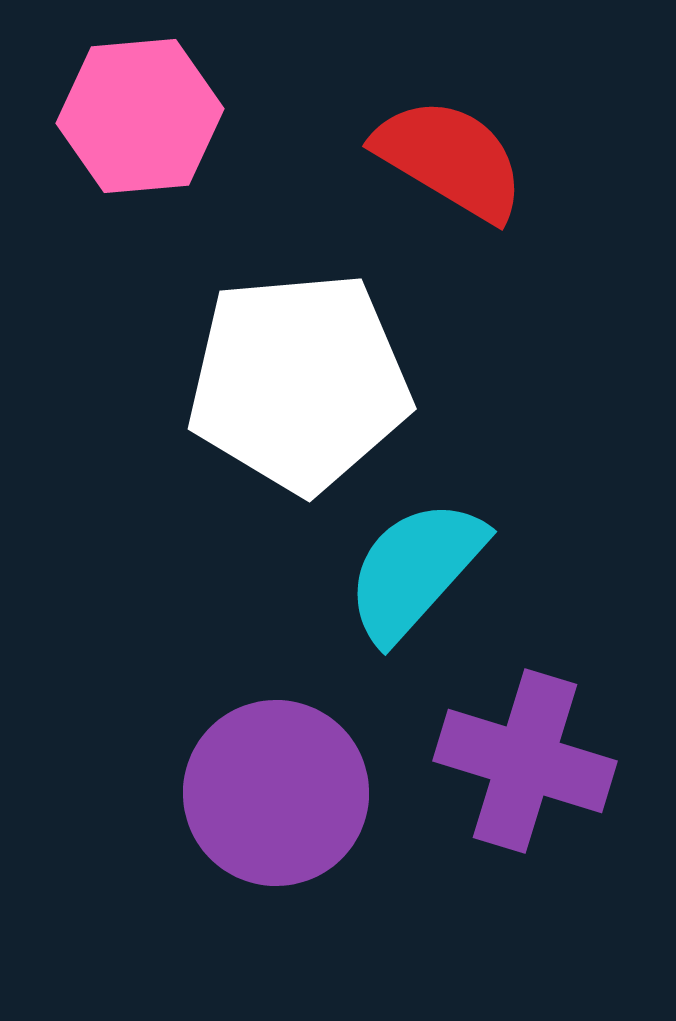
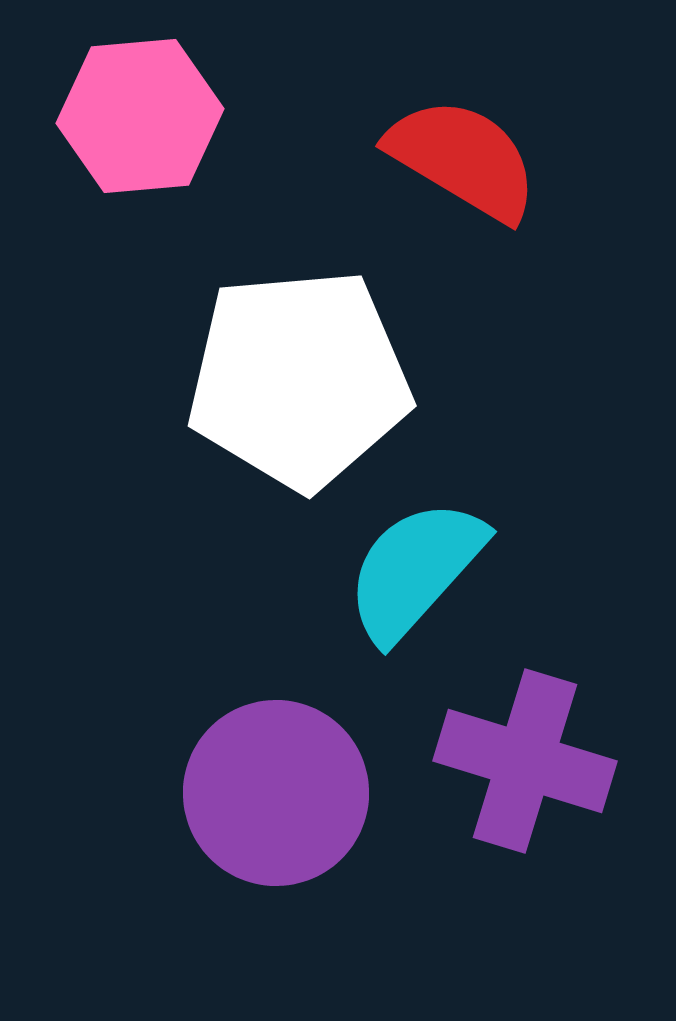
red semicircle: moved 13 px right
white pentagon: moved 3 px up
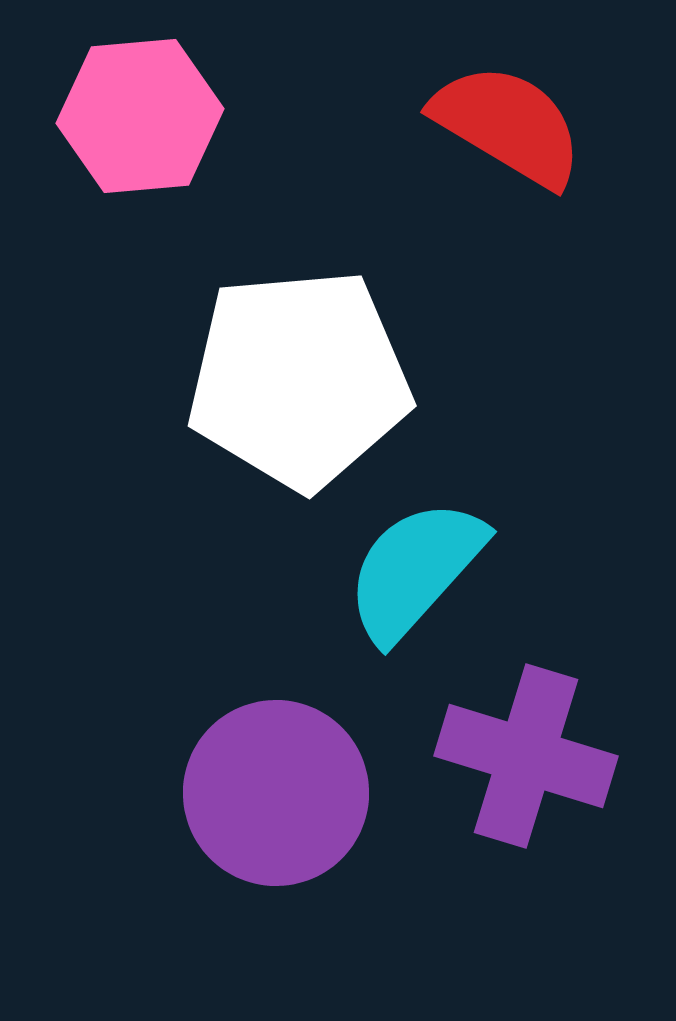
red semicircle: moved 45 px right, 34 px up
purple cross: moved 1 px right, 5 px up
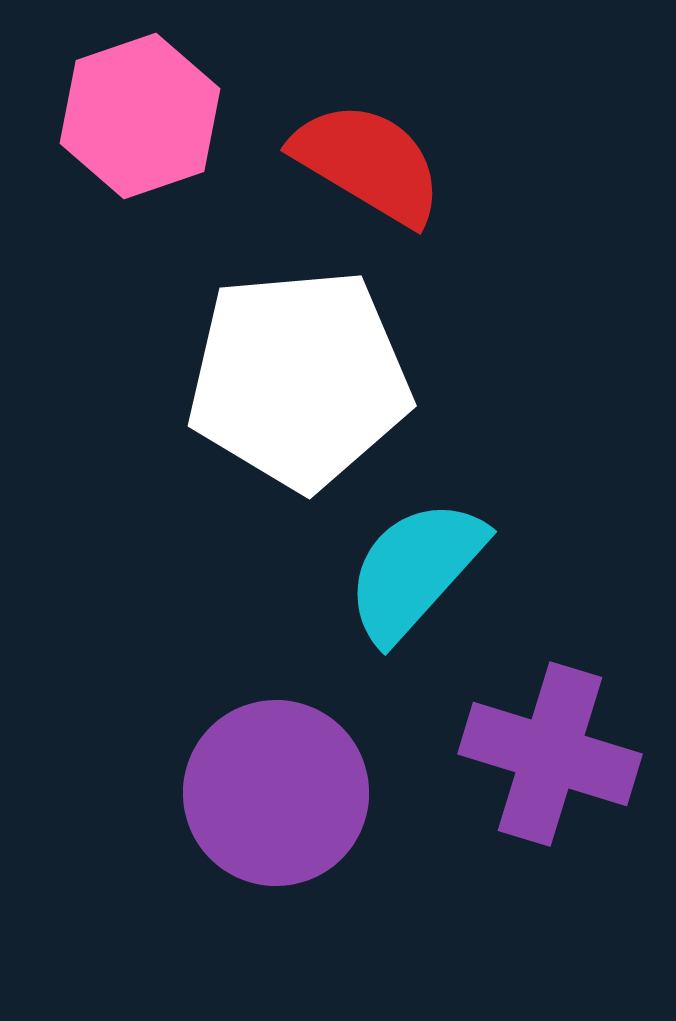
pink hexagon: rotated 14 degrees counterclockwise
red semicircle: moved 140 px left, 38 px down
purple cross: moved 24 px right, 2 px up
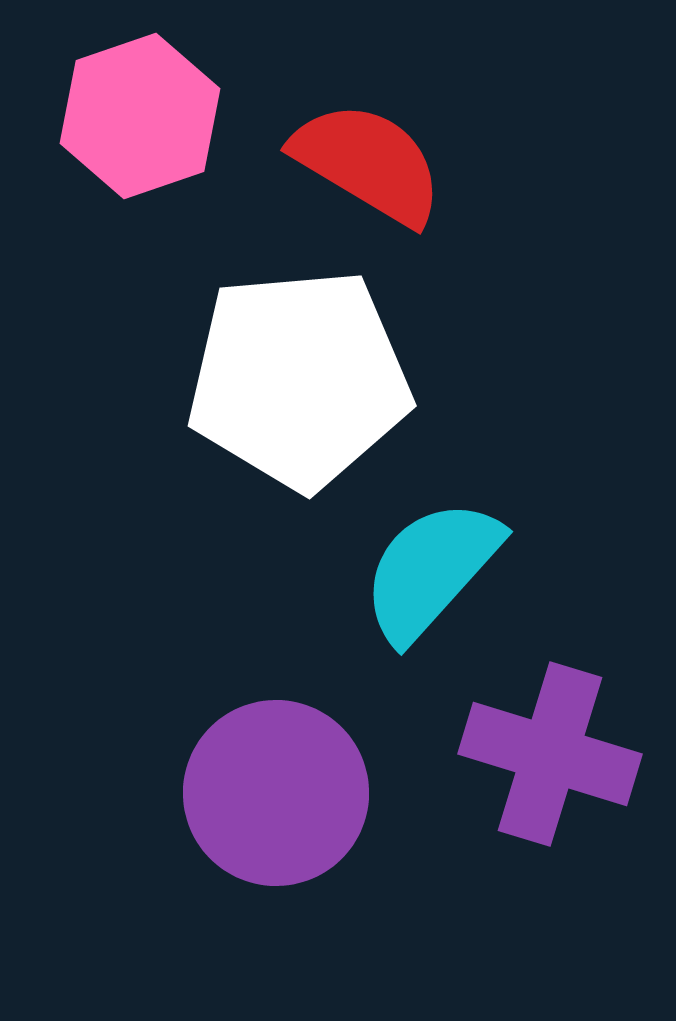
cyan semicircle: moved 16 px right
